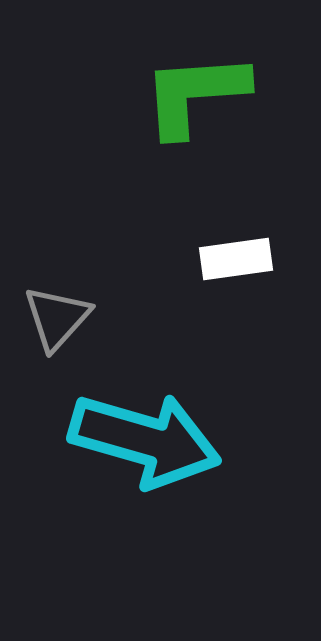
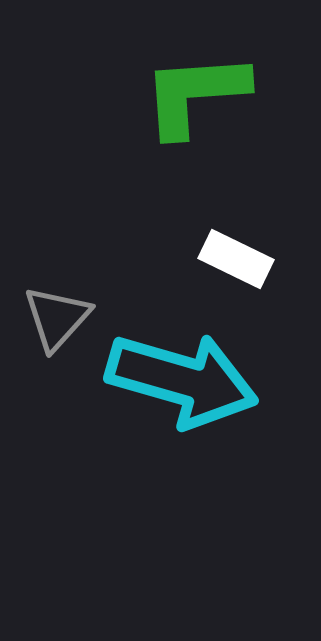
white rectangle: rotated 34 degrees clockwise
cyan arrow: moved 37 px right, 60 px up
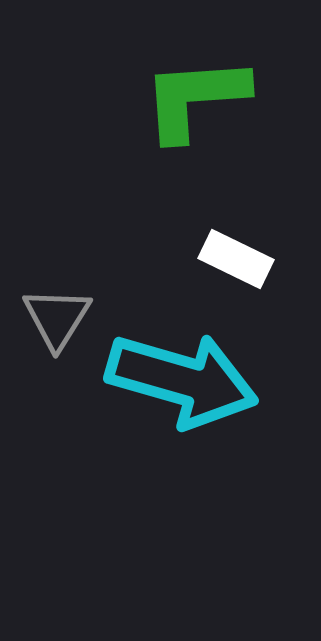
green L-shape: moved 4 px down
gray triangle: rotated 10 degrees counterclockwise
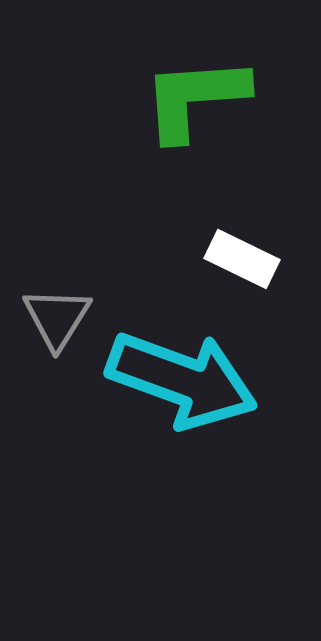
white rectangle: moved 6 px right
cyan arrow: rotated 4 degrees clockwise
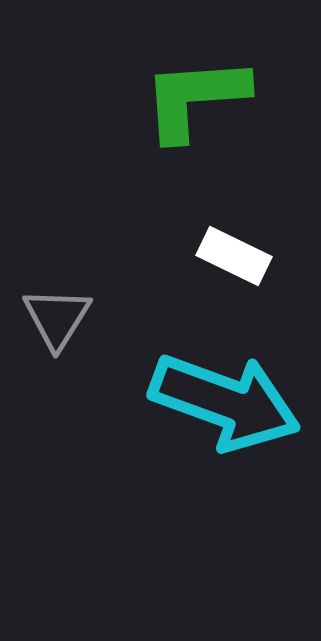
white rectangle: moved 8 px left, 3 px up
cyan arrow: moved 43 px right, 22 px down
